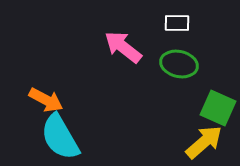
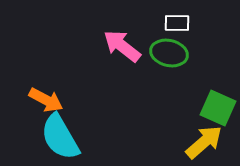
pink arrow: moved 1 px left, 1 px up
green ellipse: moved 10 px left, 11 px up
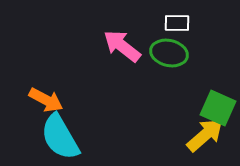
yellow arrow: moved 1 px right, 7 px up
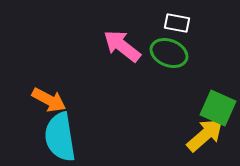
white rectangle: rotated 10 degrees clockwise
green ellipse: rotated 9 degrees clockwise
orange arrow: moved 3 px right
cyan semicircle: rotated 21 degrees clockwise
